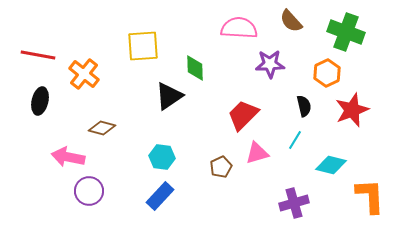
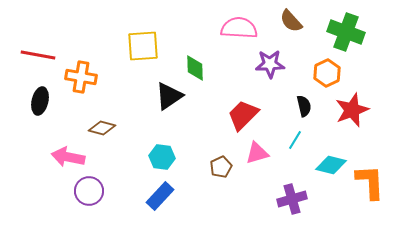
orange cross: moved 3 px left, 3 px down; rotated 28 degrees counterclockwise
orange L-shape: moved 14 px up
purple cross: moved 2 px left, 4 px up
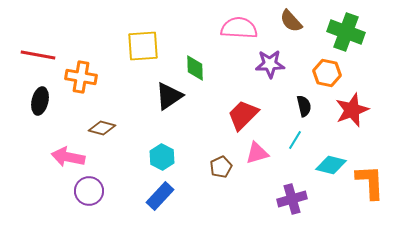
orange hexagon: rotated 24 degrees counterclockwise
cyan hexagon: rotated 20 degrees clockwise
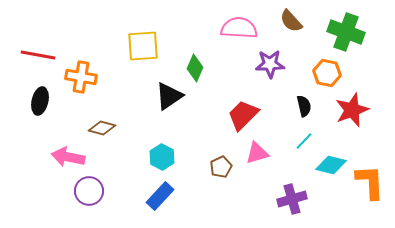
green diamond: rotated 24 degrees clockwise
cyan line: moved 9 px right, 1 px down; rotated 12 degrees clockwise
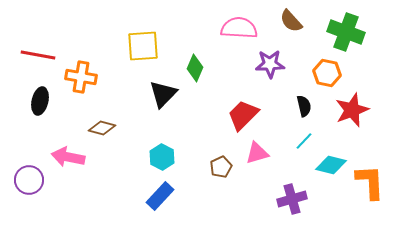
black triangle: moved 6 px left, 2 px up; rotated 12 degrees counterclockwise
purple circle: moved 60 px left, 11 px up
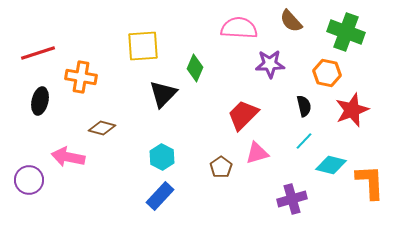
red line: moved 2 px up; rotated 28 degrees counterclockwise
brown pentagon: rotated 10 degrees counterclockwise
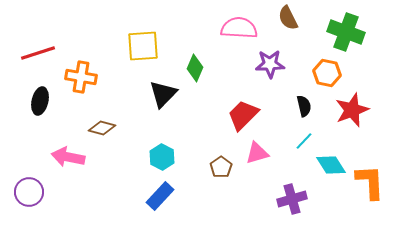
brown semicircle: moved 3 px left, 3 px up; rotated 15 degrees clockwise
cyan diamond: rotated 44 degrees clockwise
purple circle: moved 12 px down
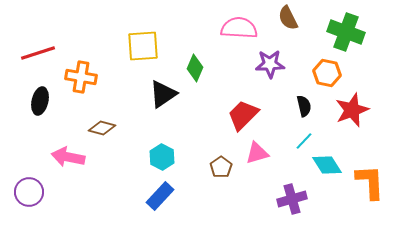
black triangle: rotated 12 degrees clockwise
cyan diamond: moved 4 px left
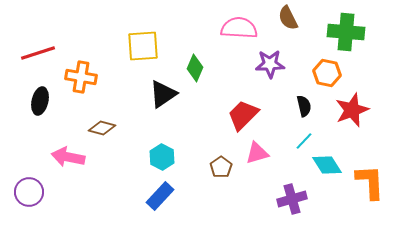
green cross: rotated 15 degrees counterclockwise
